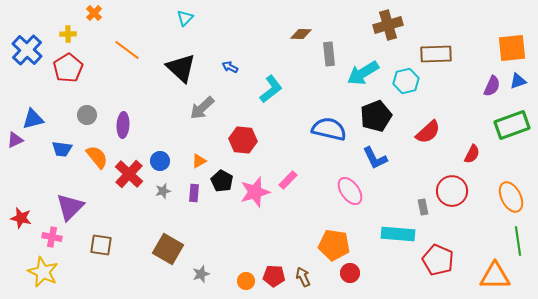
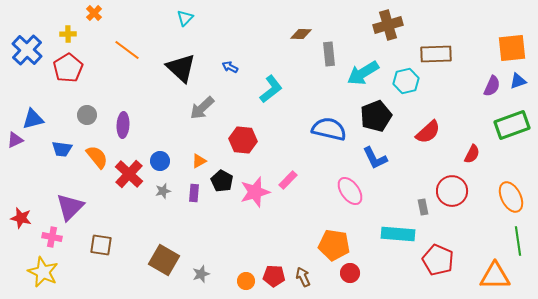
brown square at (168, 249): moved 4 px left, 11 px down
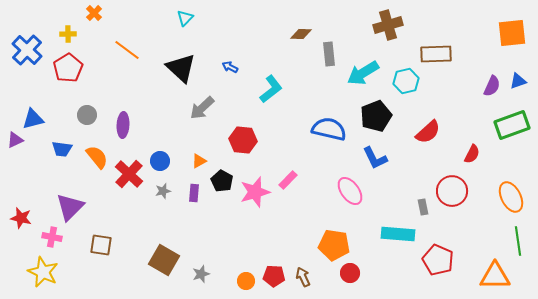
orange square at (512, 48): moved 15 px up
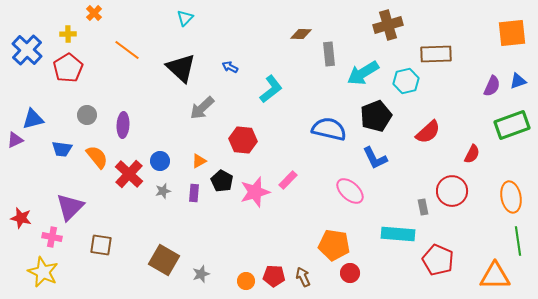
pink ellipse at (350, 191): rotated 12 degrees counterclockwise
orange ellipse at (511, 197): rotated 16 degrees clockwise
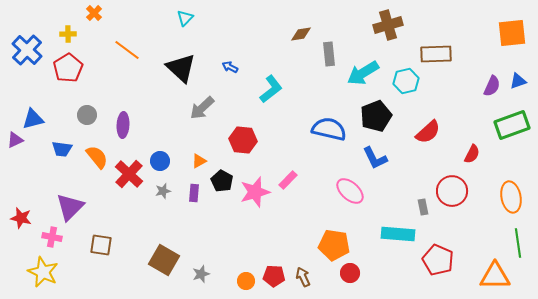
brown diamond at (301, 34): rotated 10 degrees counterclockwise
green line at (518, 241): moved 2 px down
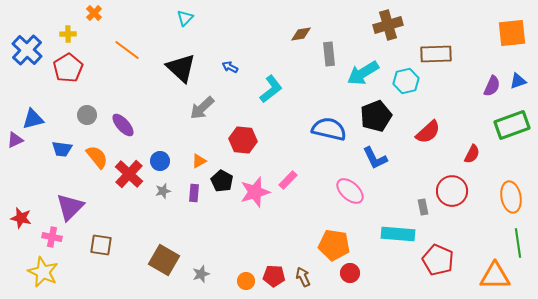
purple ellipse at (123, 125): rotated 45 degrees counterclockwise
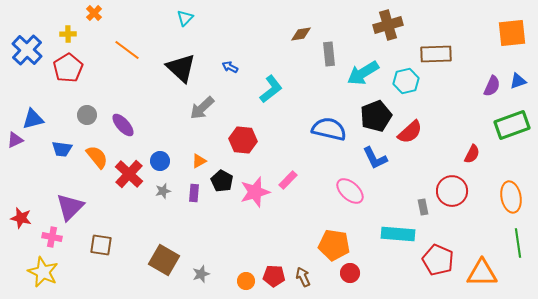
red semicircle at (428, 132): moved 18 px left
orange triangle at (495, 276): moved 13 px left, 3 px up
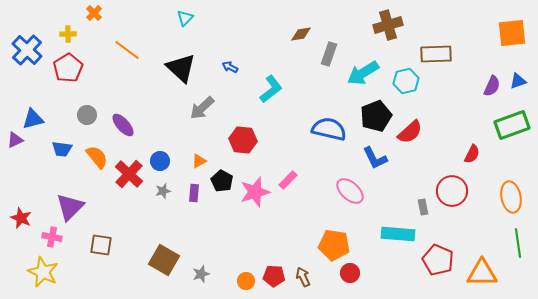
gray rectangle at (329, 54): rotated 25 degrees clockwise
red star at (21, 218): rotated 10 degrees clockwise
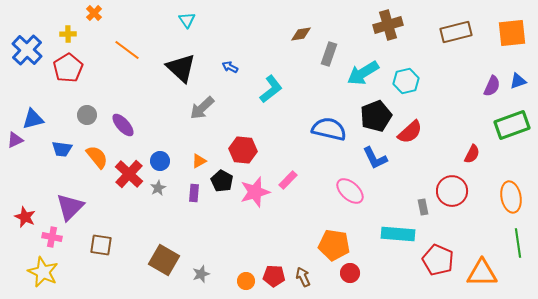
cyan triangle at (185, 18): moved 2 px right, 2 px down; rotated 18 degrees counterclockwise
brown rectangle at (436, 54): moved 20 px right, 22 px up; rotated 12 degrees counterclockwise
red hexagon at (243, 140): moved 10 px down
gray star at (163, 191): moved 5 px left, 3 px up; rotated 14 degrees counterclockwise
red star at (21, 218): moved 4 px right, 1 px up
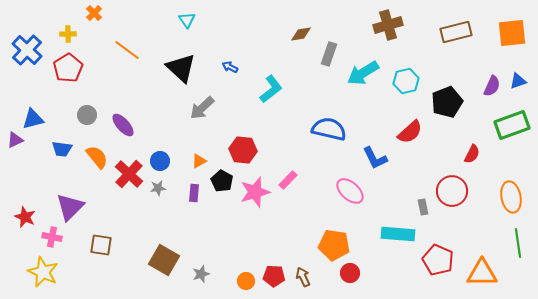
black pentagon at (376, 116): moved 71 px right, 14 px up
gray star at (158, 188): rotated 21 degrees clockwise
